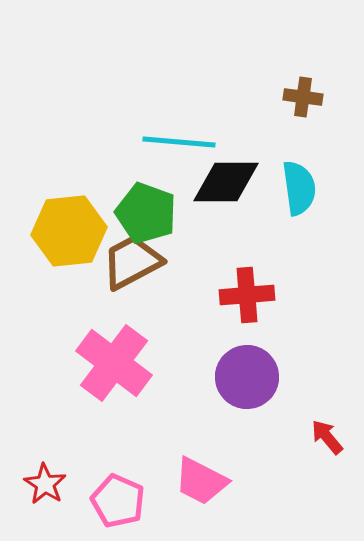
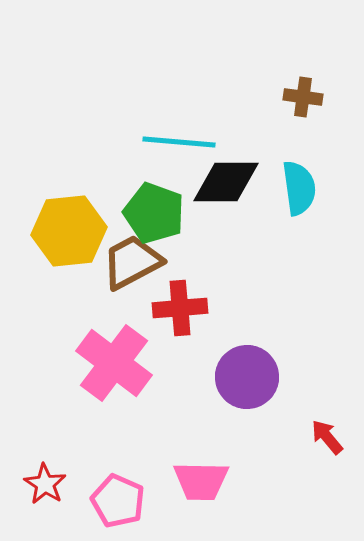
green pentagon: moved 8 px right
red cross: moved 67 px left, 13 px down
pink trapezoid: rotated 26 degrees counterclockwise
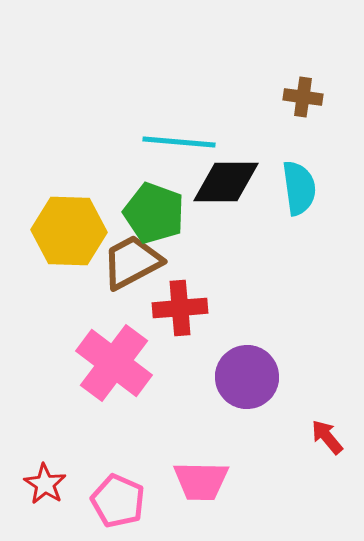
yellow hexagon: rotated 8 degrees clockwise
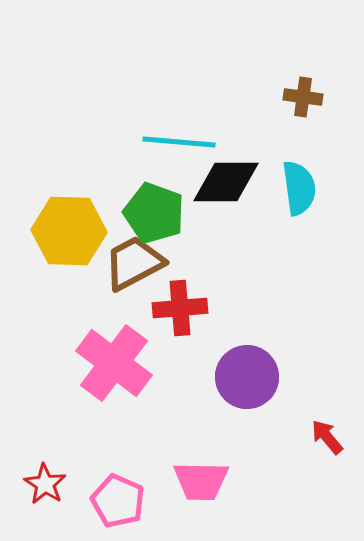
brown trapezoid: moved 2 px right, 1 px down
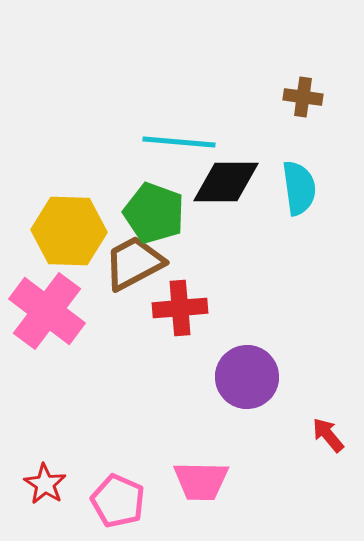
pink cross: moved 67 px left, 52 px up
red arrow: moved 1 px right, 2 px up
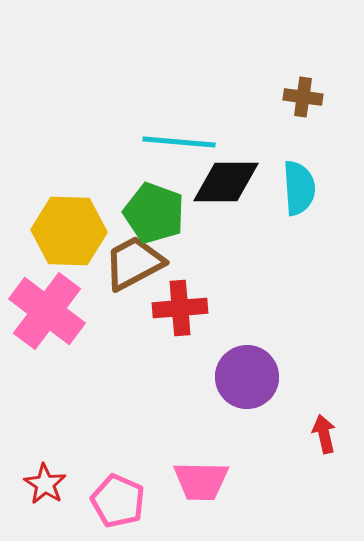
cyan semicircle: rotated 4 degrees clockwise
red arrow: moved 4 px left, 1 px up; rotated 27 degrees clockwise
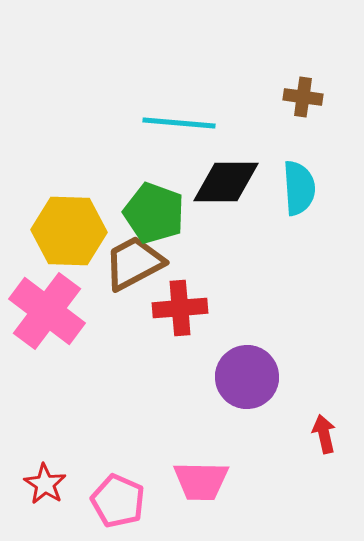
cyan line: moved 19 px up
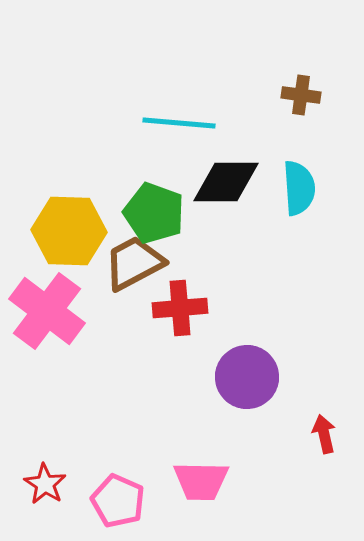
brown cross: moved 2 px left, 2 px up
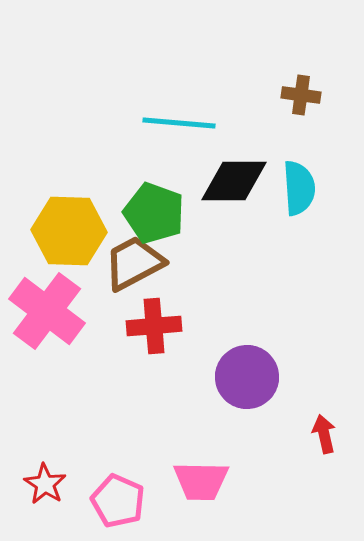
black diamond: moved 8 px right, 1 px up
red cross: moved 26 px left, 18 px down
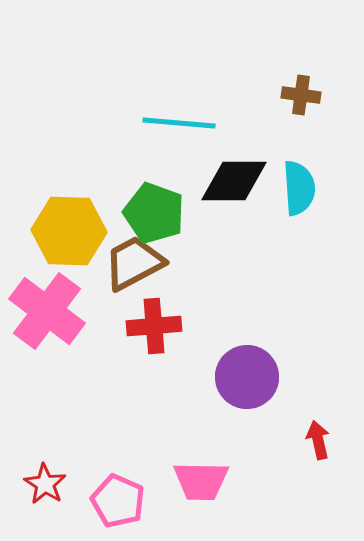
red arrow: moved 6 px left, 6 px down
